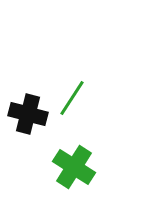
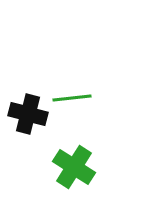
green line: rotated 51 degrees clockwise
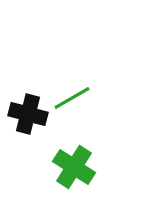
green line: rotated 24 degrees counterclockwise
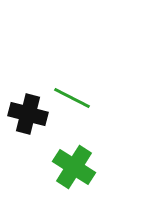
green line: rotated 57 degrees clockwise
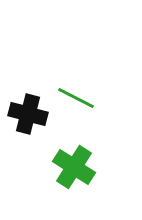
green line: moved 4 px right
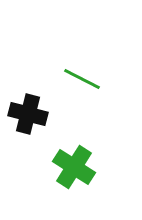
green line: moved 6 px right, 19 px up
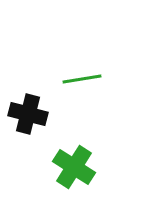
green line: rotated 36 degrees counterclockwise
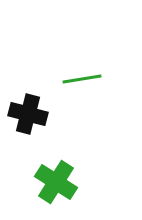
green cross: moved 18 px left, 15 px down
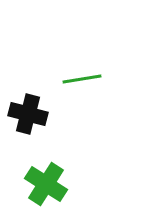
green cross: moved 10 px left, 2 px down
